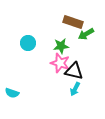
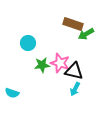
brown rectangle: moved 2 px down
green star: moved 19 px left, 19 px down
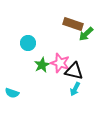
green arrow: rotated 14 degrees counterclockwise
green star: rotated 21 degrees counterclockwise
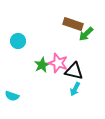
cyan circle: moved 10 px left, 2 px up
pink star: moved 2 px left
cyan semicircle: moved 3 px down
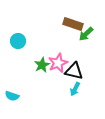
pink star: rotated 30 degrees clockwise
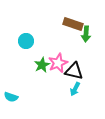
green arrow: rotated 42 degrees counterclockwise
cyan circle: moved 8 px right
cyan semicircle: moved 1 px left, 1 px down
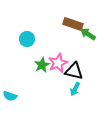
green arrow: moved 2 px right; rotated 119 degrees clockwise
cyan circle: moved 1 px right, 2 px up
cyan semicircle: moved 1 px left, 1 px up
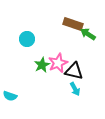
cyan arrow: rotated 56 degrees counterclockwise
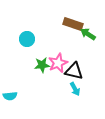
green star: rotated 21 degrees clockwise
cyan semicircle: rotated 24 degrees counterclockwise
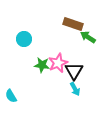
green arrow: moved 3 px down
cyan circle: moved 3 px left
green star: rotated 14 degrees clockwise
black triangle: rotated 48 degrees clockwise
cyan semicircle: moved 1 px right; rotated 64 degrees clockwise
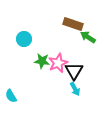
green star: moved 4 px up
